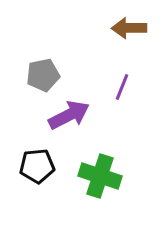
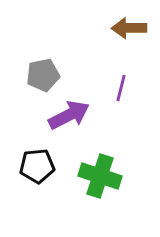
purple line: moved 1 px left, 1 px down; rotated 8 degrees counterclockwise
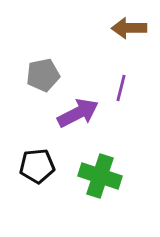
purple arrow: moved 9 px right, 2 px up
